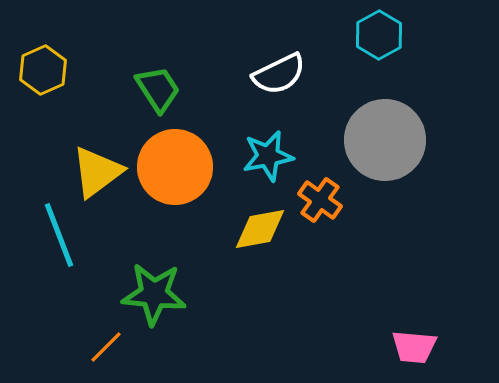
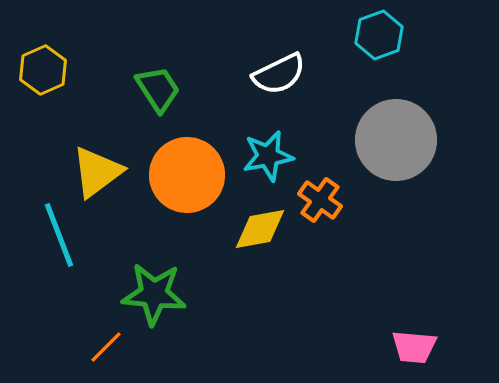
cyan hexagon: rotated 9 degrees clockwise
gray circle: moved 11 px right
orange circle: moved 12 px right, 8 px down
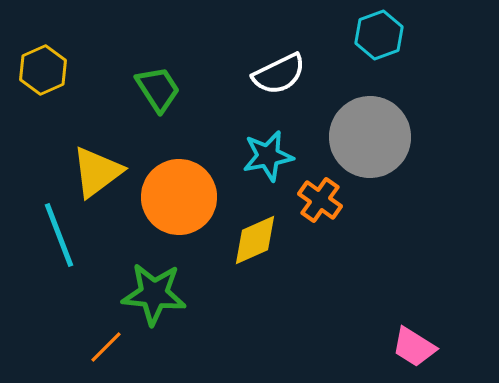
gray circle: moved 26 px left, 3 px up
orange circle: moved 8 px left, 22 px down
yellow diamond: moved 5 px left, 11 px down; rotated 14 degrees counterclockwise
pink trapezoid: rotated 27 degrees clockwise
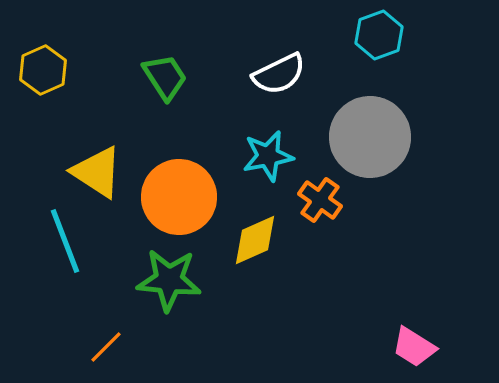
green trapezoid: moved 7 px right, 12 px up
yellow triangle: rotated 50 degrees counterclockwise
cyan line: moved 6 px right, 6 px down
green star: moved 15 px right, 14 px up
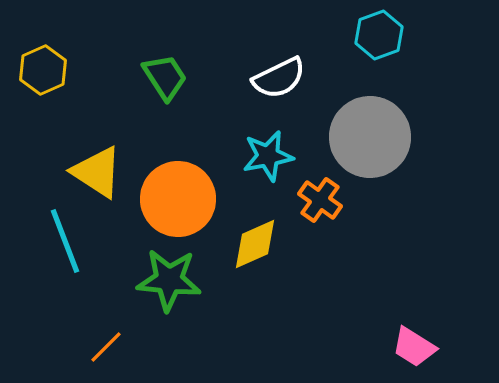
white semicircle: moved 4 px down
orange circle: moved 1 px left, 2 px down
yellow diamond: moved 4 px down
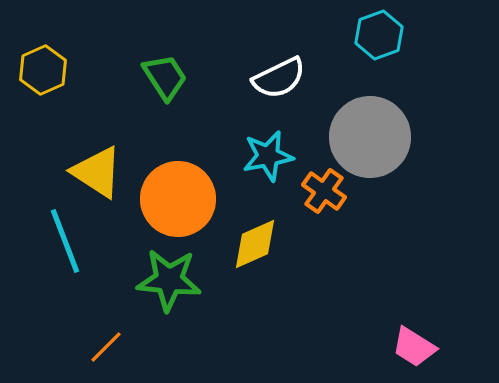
orange cross: moved 4 px right, 9 px up
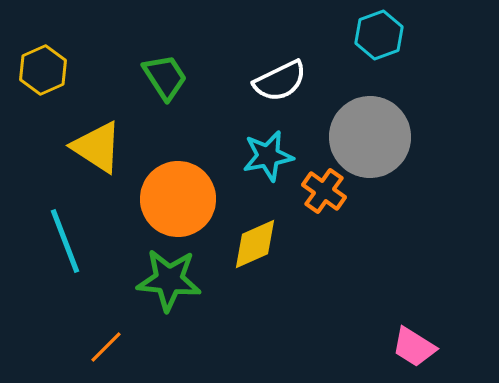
white semicircle: moved 1 px right, 3 px down
yellow triangle: moved 25 px up
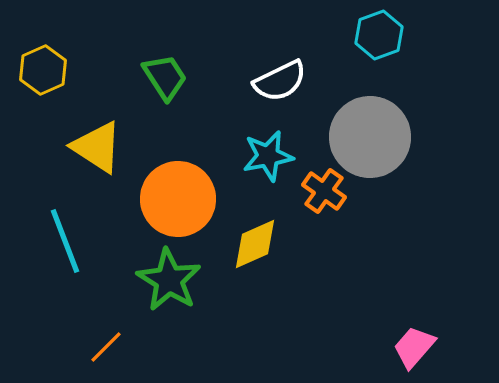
green star: rotated 26 degrees clockwise
pink trapezoid: rotated 99 degrees clockwise
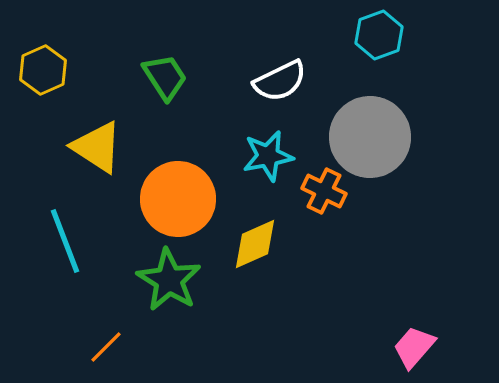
orange cross: rotated 9 degrees counterclockwise
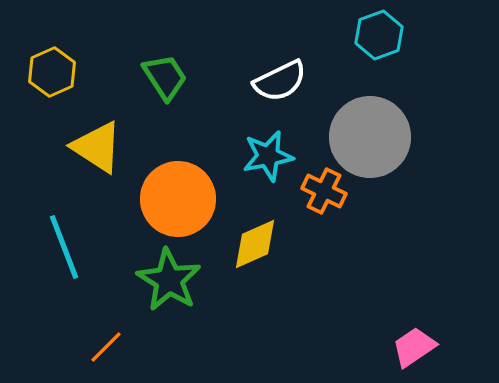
yellow hexagon: moved 9 px right, 2 px down
cyan line: moved 1 px left, 6 px down
pink trapezoid: rotated 15 degrees clockwise
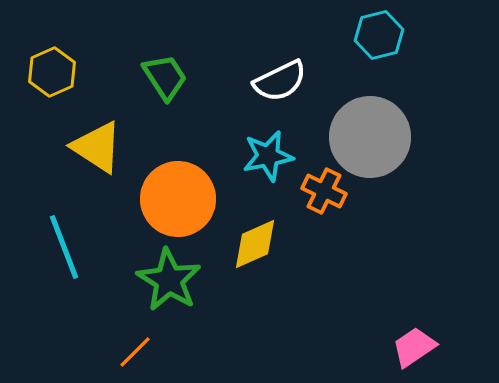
cyan hexagon: rotated 6 degrees clockwise
orange line: moved 29 px right, 5 px down
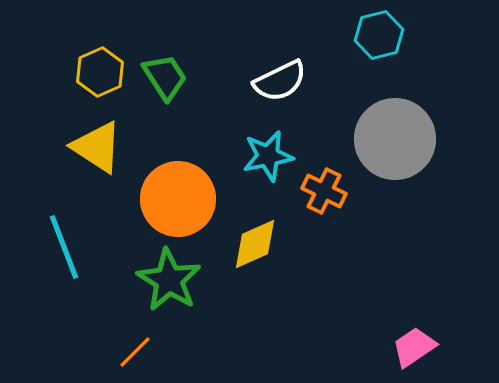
yellow hexagon: moved 48 px right
gray circle: moved 25 px right, 2 px down
